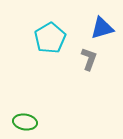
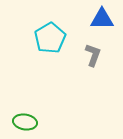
blue triangle: moved 9 px up; rotated 15 degrees clockwise
gray L-shape: moved 4 px right, 4 px up
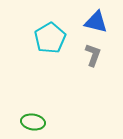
blue triangle: moved 6 px left, 3 px down; rotated 15 degrees clockwise
green ellipse: moved 8 px right
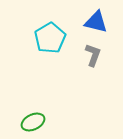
green ellipse: rotated 35 degrees counterclockwise
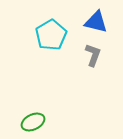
cyan pentagon: moved 1 px right, 3 px up
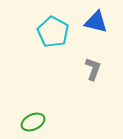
cyan pentagon: moved 2 px right, 3 px up; rotated 12 degrees counterclockwise
gray L-shape: moved 14 px down
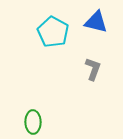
green ellipse: rotated 65 degrees counterclockwise
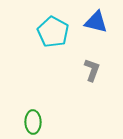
gray L-shape: moved 1 px left, 1 px down
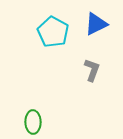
blue triangle: moved 2 px down; rotated 40 degrees counterclockwise
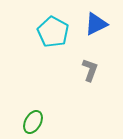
gray L-shape: moved 2 px left
green ellipse: rotated 30 degrees clockwise
